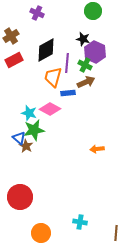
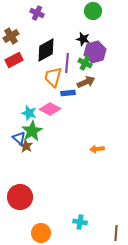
purple hexagon: rotated 20 degrees clockwise
green cross: moved 2 px up
green star: moved 2 px left, 1 px down; rotated 20 degrees counterclockwise
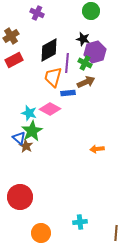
green circle: moved 2 px left
black diamond: moved 3 px right
cyan cross: rotated 16 degrees counterclockwise
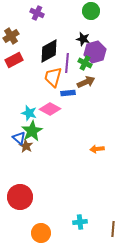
black diamond: moved 1 px down
brown line: moved 3 px left, 4 px up
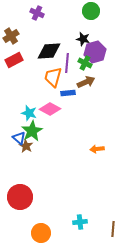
black diamond: rotated 25 degrees clockwise
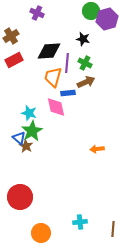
purple hexagon: moved 12 px right, 33 px up
pink diamond: moved 6 px right, 2 px up; rotated 50 degrees clockwise
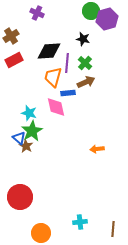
green cross: rotated 16 degrees clockwise
